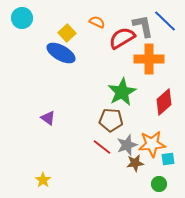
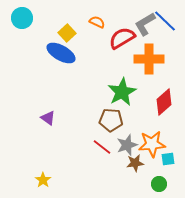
gray L-shape: moved 2 px right, 2 px up; rotated 110 degrees counterclockwise
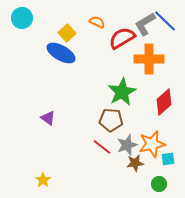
orange star: rotated 8 degrees counterclockwise
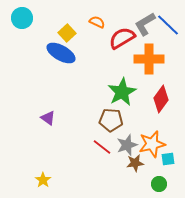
blue line: moved 3 px right, 4 px down
red diamond: moved 3 px left, 3 px up; rotated 12 degrees counterclockwise
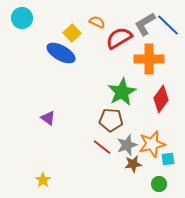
yellow square: moved 5 px right
red semicircle: moved 3 px left
brown star: moved 2 px left, 1 px down
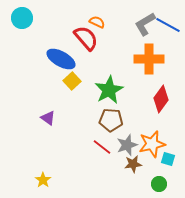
blue line: rotated 15 degrees counterclockwise
yellow square: moved 48 px down
red semicircle: moved 33 px left; rotated 80 degrees clockwise
blue ellipse: moved 6 px down
green star: moved 13 px left, 2 px up
cyan square: rotated 24 degrees clockwise
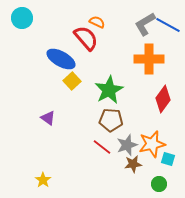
red diamond: moved 2 px right
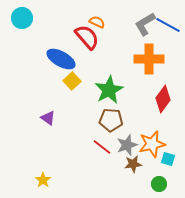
red semicircle: moved 1 px right, 1 px up
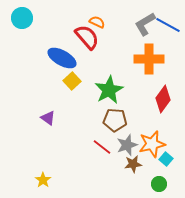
blue ellipse: moved 1 px right, 1 px up
brown pentagon: moved 4 px right
cyan square: moved 2 px left; rotated 24 degrees clockwise
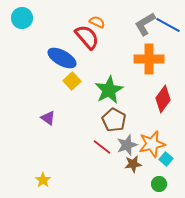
brown pentagon: moved 1 px left; rotated 25 degrees clockwise
